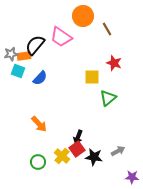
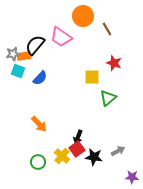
gray star: moved 2 px right
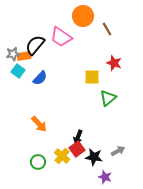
cyan square: rotated 16 degrees clockwise
purple star: moved 27 px left; rotated 16 degrees clockwise
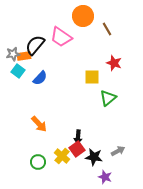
black arrow: rotated 16 degrees counterclockwise
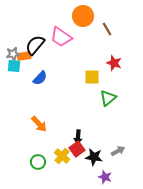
cyan square: moved 4 px left, 5 px up; rotated 32 degrees counterclockwise
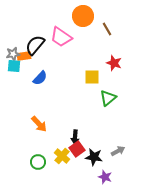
black arrow: moved 3 px left
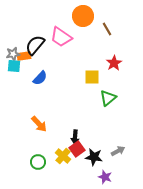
red star: rotated 21 degrees clockwise
yellow cross: moved 1 px right
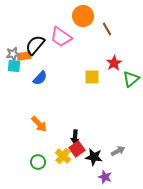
green triangle: moved 23 px right, 19 px up
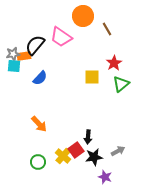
green triangle: moved 10 px left, 5 px down
black arrow: moved 13 px right
red square: moved 1 px left, 1 px down
black star: rotated 18 degrees counterclockwise
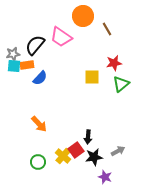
orange rectangle: moved 3 px right, 9 px down
red star: rotated 21 degrees clockwise
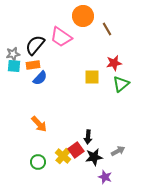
orange rectangle: moved 6 px right
